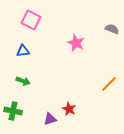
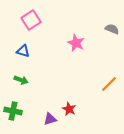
pink square: rotated 30 degrees clockwise
blue triangle: rotated 24 degrees clockwise
green arrow: moved 2 px left, 1 px up
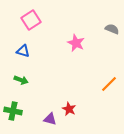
purple triangle: rotated 32 degrees clockwise
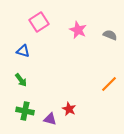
pink square: moved 8 px right, 2 px down
gray semicircle: moved 2 px left, 6 px down
pink star: moved 2 px right, 13 px up
green arrow: rotated 32 degrees clockwise
green cross: moved 12 px right
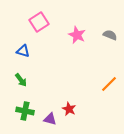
pink star: moved 1 px left, 5 px down
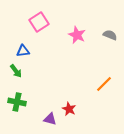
blue triangle: rotated 24 degrees counterclockwise
green arrow: moved 5 px left, 9 px up
orange line: moved 5 px left
green cross: moved 8 px left, 9 px up
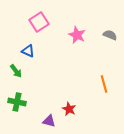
blue triangle: moved 5 px right; rotated 32 degrees clockwise
orange line: rotated 60 degrees counterclockwise
purple triangle: moved 1 px left, 2 px down
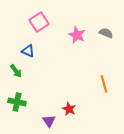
gray semicircle: moved 4 px left, 2 px up
purple triangle: rotated 40 degrees clockwise
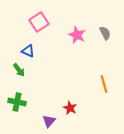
gray semicircle: moved 1 px left; rotated 40 degrees clockwise
green arrow: moved 3 px right, 1 px up
red star: moved 1 px right, 1 px up
purple triangle: rotated 16 degrees clockwise
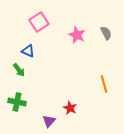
gray semicircle: moved 1 px right
